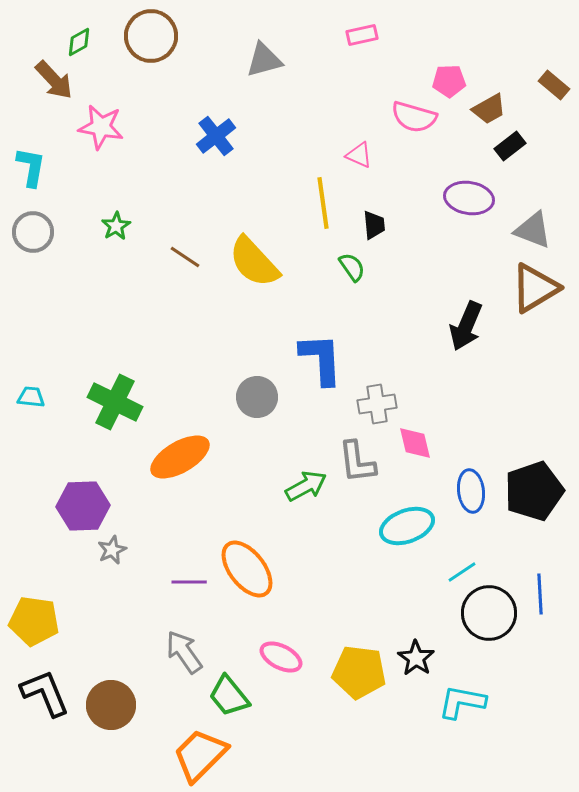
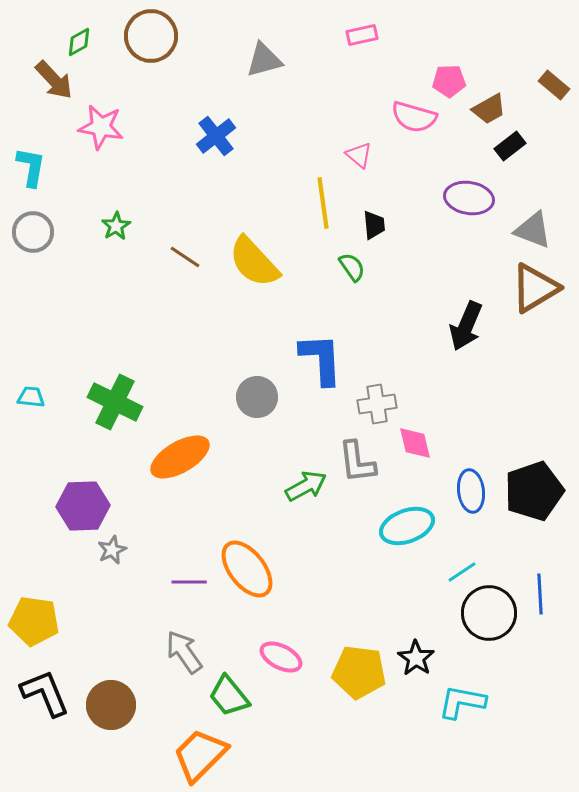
pink triangle at (359, 155): rotated 16 degrees clockwise
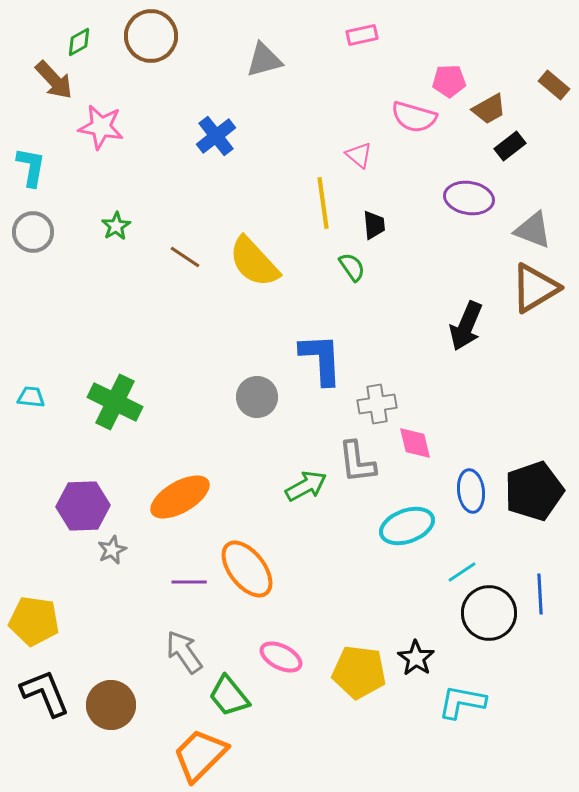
orange ellipse at (180, 457): moved 40 px down
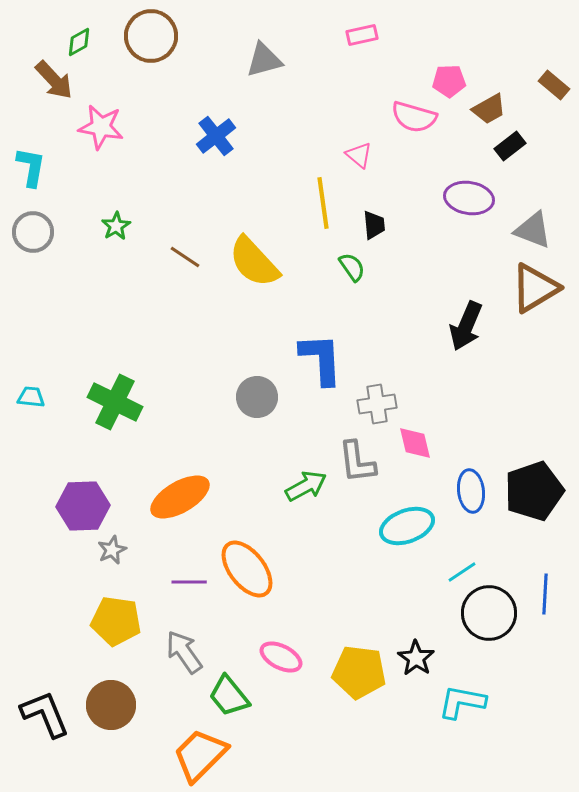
blue line at (540, 594): moved 5 px right; rotated 6 degrees clockwise
yellow pentagon at (34, 621): moved 82 px right
black L-shape at (45, 693): moved 21 px down
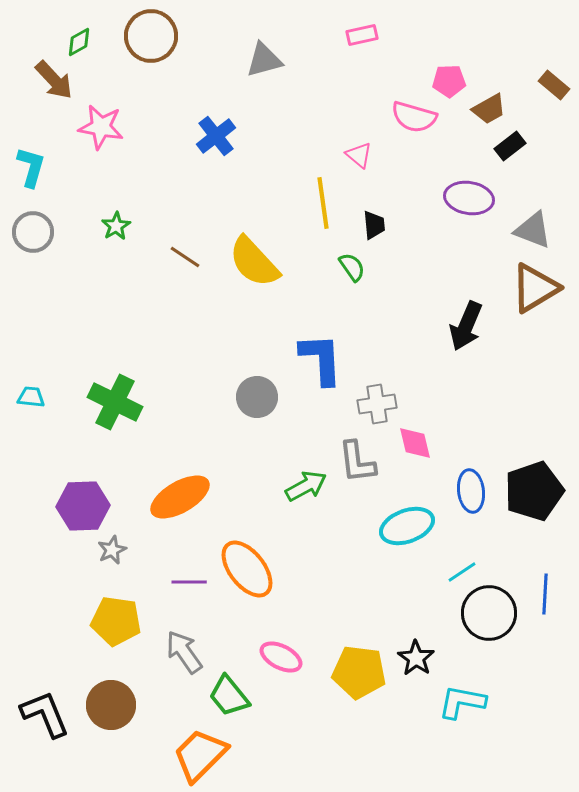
cyan L-shape at (31, 167): rotated 6 degrees clockwise
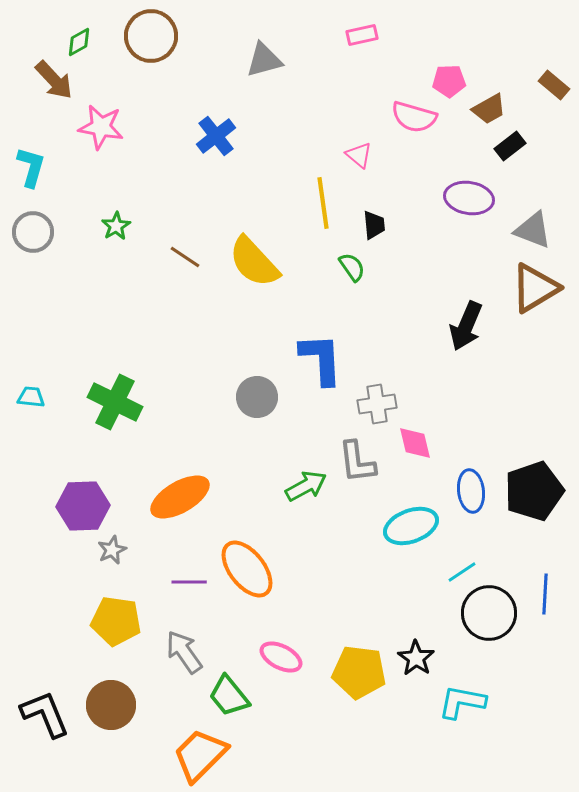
cyan ellipse at (407, 526): moved 4 px right
